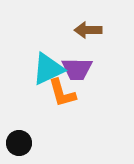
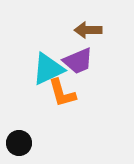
purple trapezoid: moved 1 px right, 8 px up; rotated 24 degrees counterclockwise
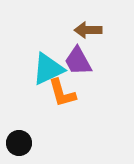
purple trapezoid: rotated 84 degrees clockwise
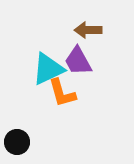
black circle: moved 2 px left, 1 px up
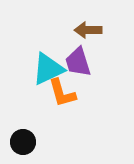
purple trapezoid: moved 1 px down; rotated 12 degrees clockwise
black circle: moved 6 px right
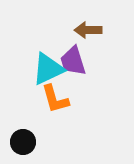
purple trapezoid: moved 5 px left, 1 px up
orange L-shape: moved 7 px left, 6 px down
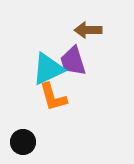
orange L-shape: moved 2 px left, 2 px up
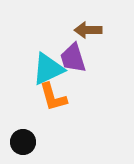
purple trapezoid: moved 3 px up
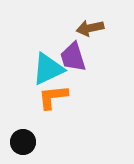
brown arrow: moved 2 px right, 2 px up; rotated 12 degrees counterclockwise
purple trapezoid: moved 1 px up
orange L-shape: rotated 100 degrees clockwise
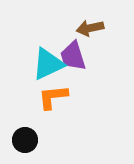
purple trapezoid: moved 1 px up
cyan triangle: moved 5 px up
black circle: moved 2 px right, 2 px up
